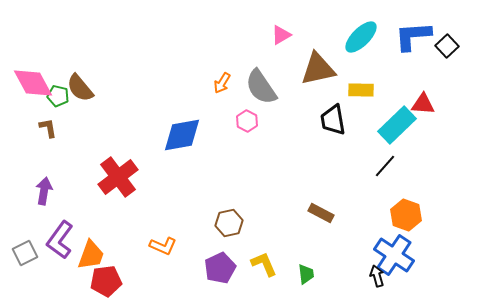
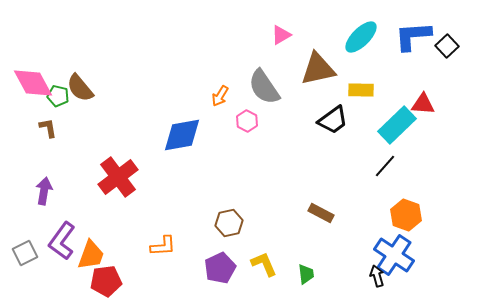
orange arrow: moved 2 px left, 13 px down
gray semicircle: moved 3 px right
black trapezoid: rotated 116 degrees counterclockwise
purple L-shape: moved 2 px right, 1 px down
orange L-shape: rotated 28 degrees counterclockwise
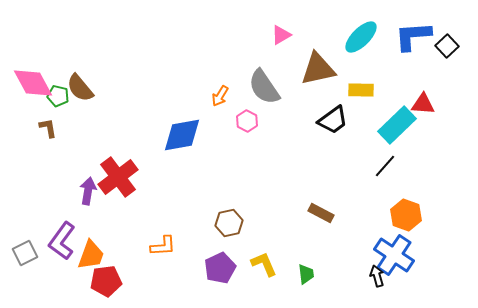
purple arrow: moved 44 px right
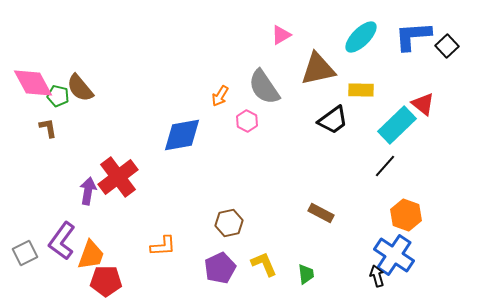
red triangle: rotated 35 degrees clockwise
red pentagon: rotated 8 degrees clockwise
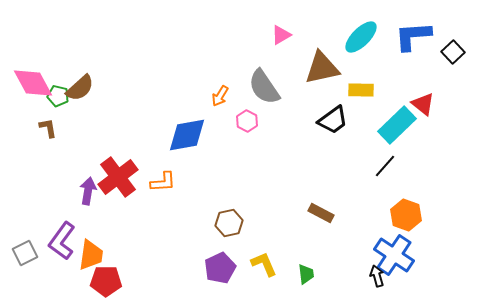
black square: moved 6 px right, 6 px down
brown triangle: moved 4 px right, 1 px up
brown semicircle: rotated 92 degrees counterclockwise
blue diamond: moved 5 px right
orange L-shape: moved 64 px up
orange trapezoid: rotated 12 degrees counterclockwise
